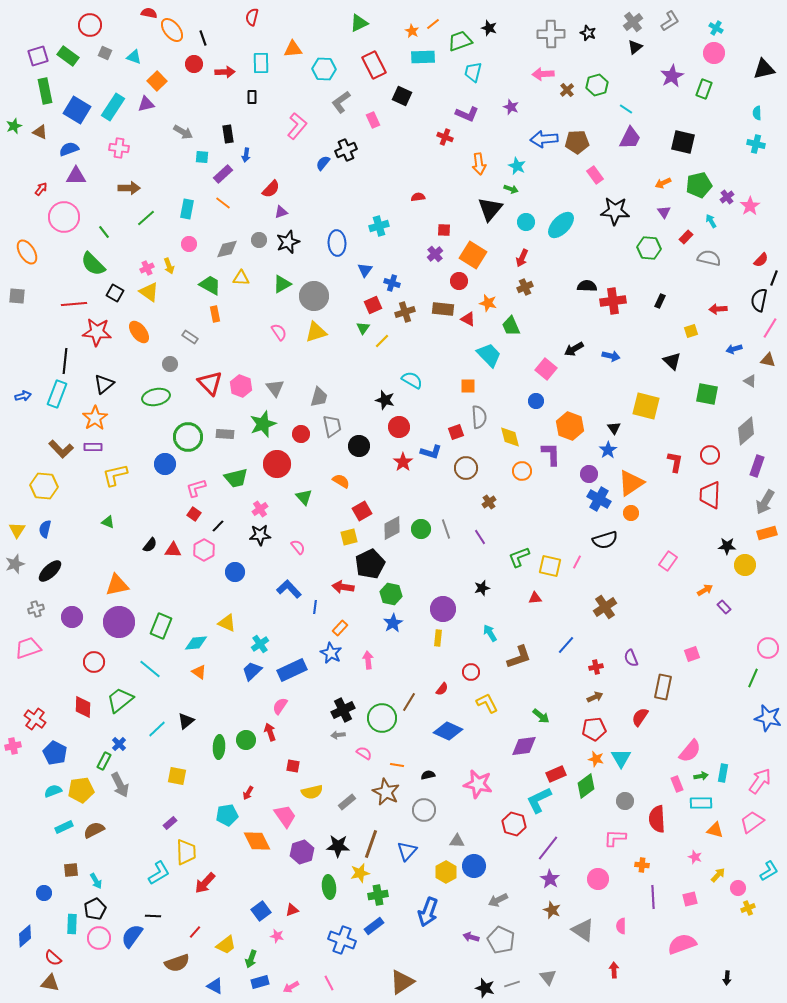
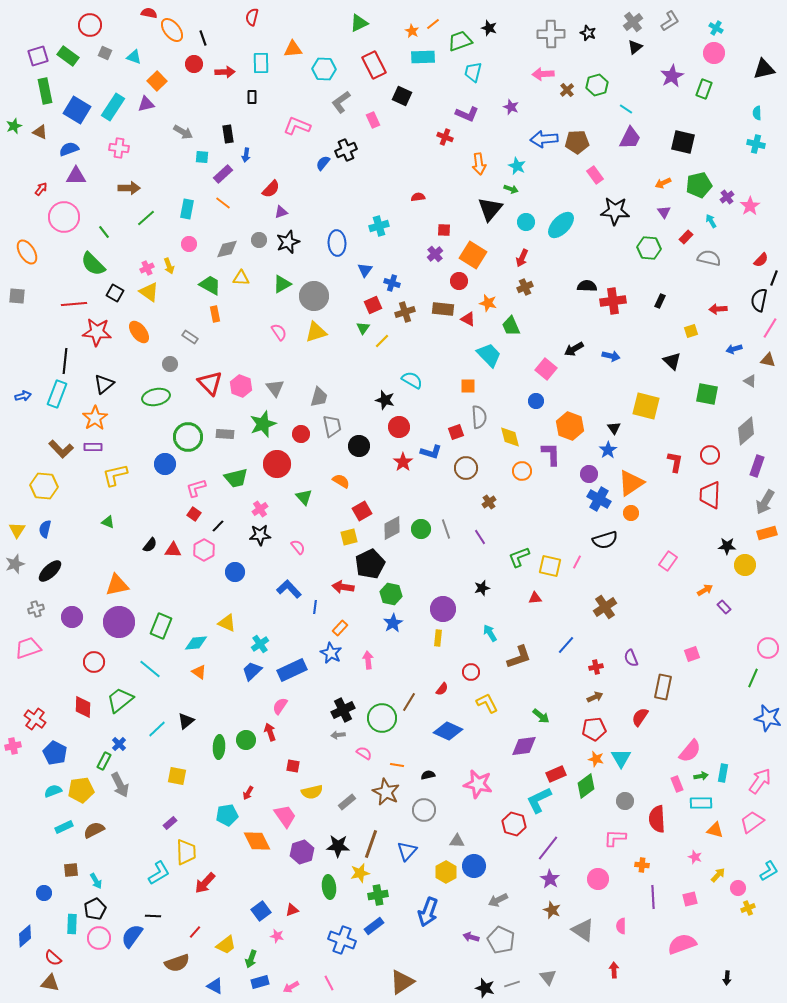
pink L-shape at (297, 126): rotated 108 degrees counterclockwise
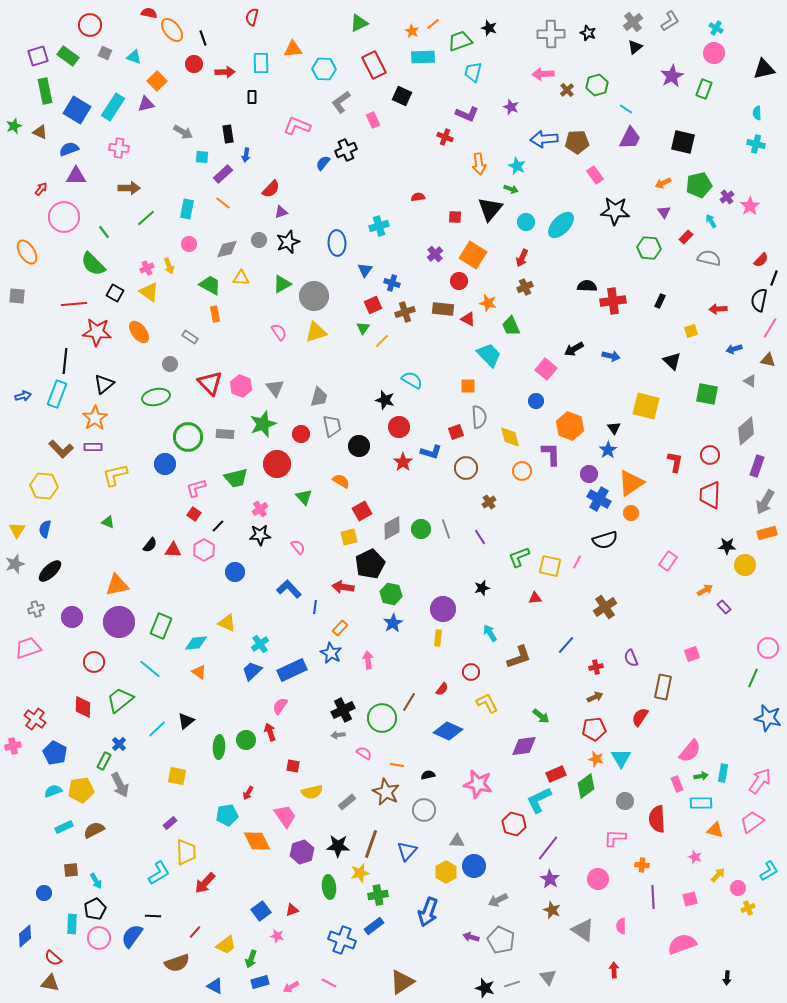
red square at (444, 230): moved 11 px right, 13 px up
pink line at (329, 983): rotated 35 degrees counterclockwise
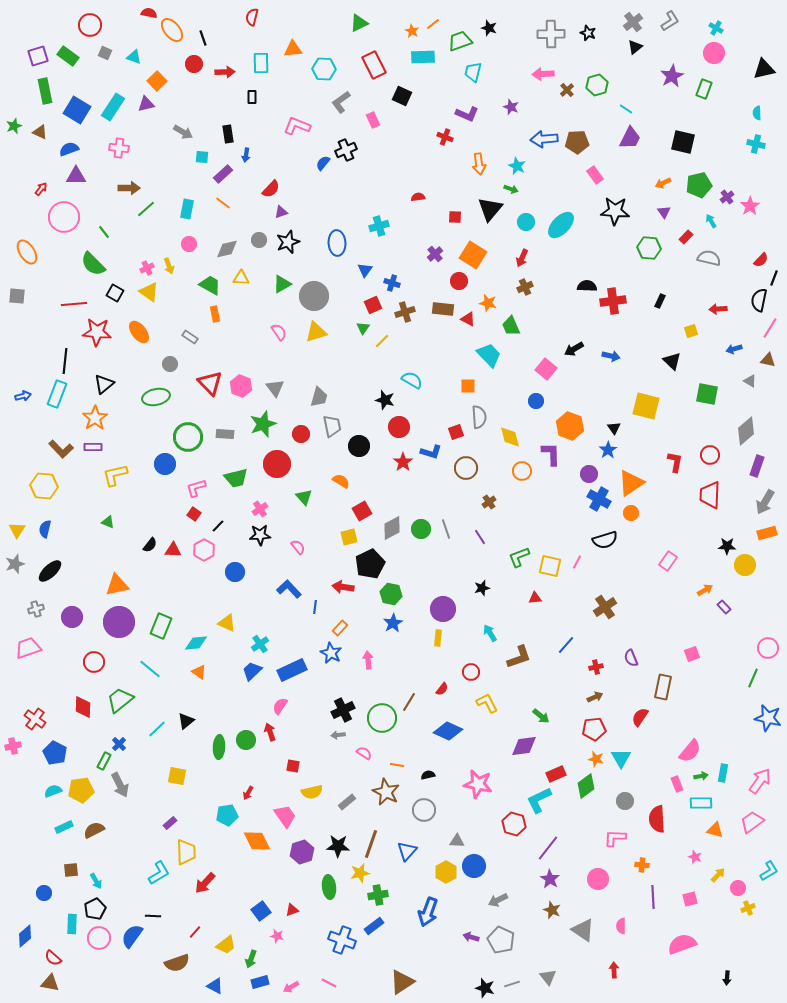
green line at (146, 218): moved 9 px up
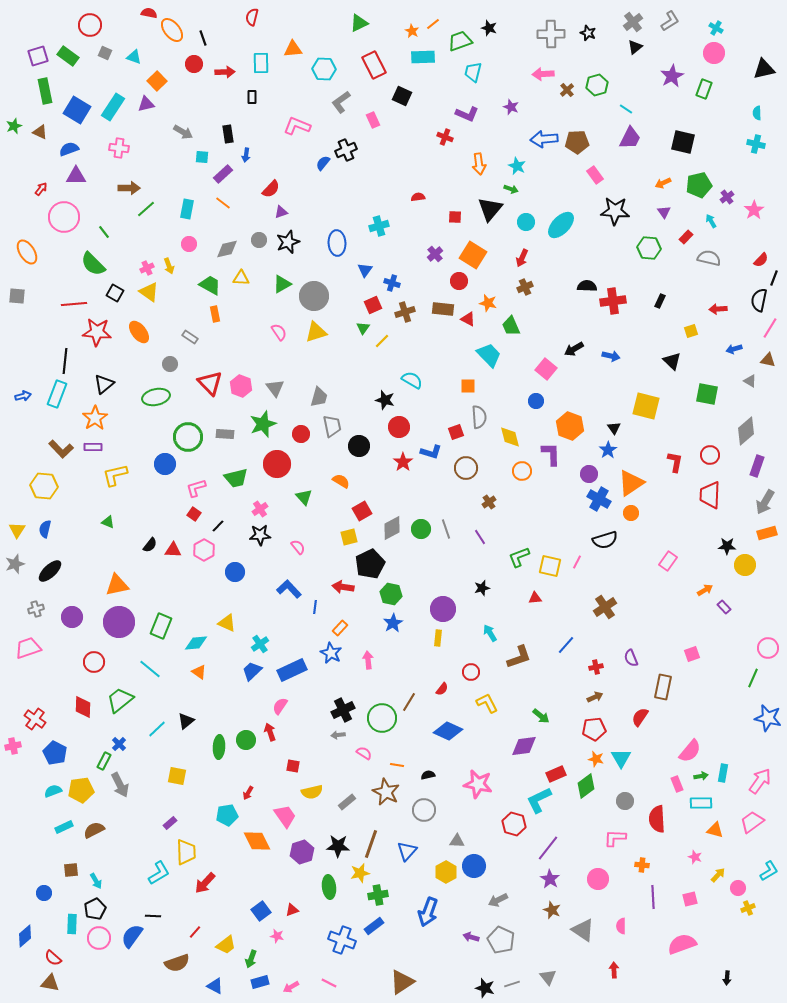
pink star at (750, 206): moved 4 px right, 4 px down
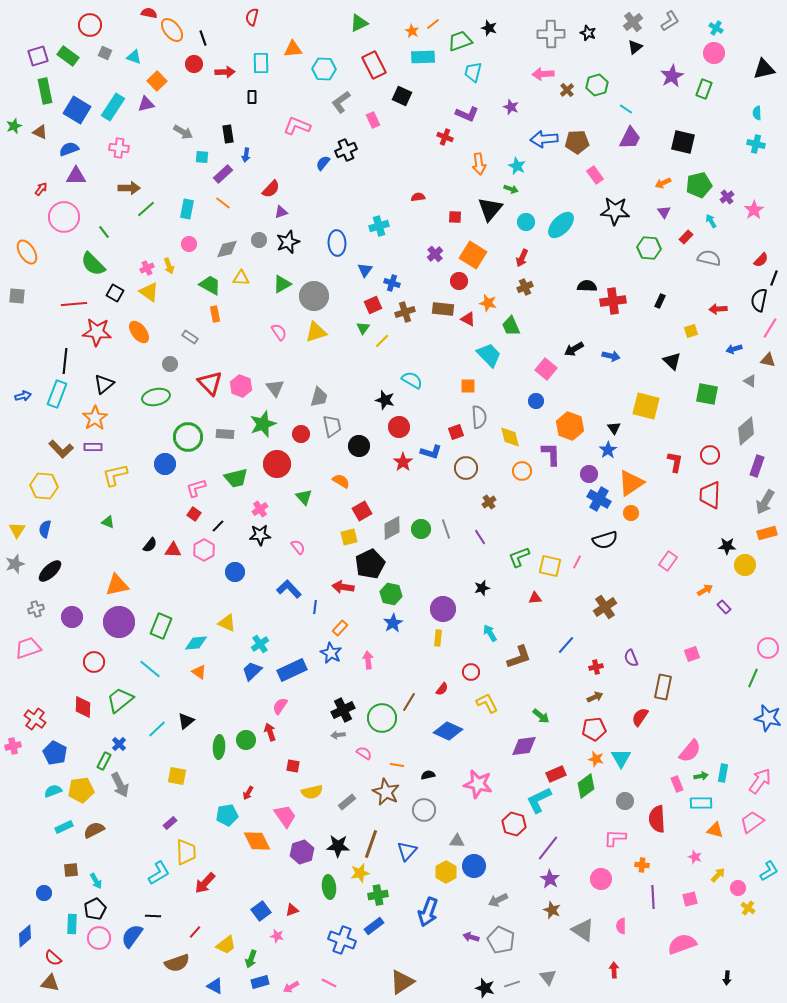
pink circle at (598, 879): moved 3 px right
yellow cross at (748, 908): rotated 32 degrees counterclockwise
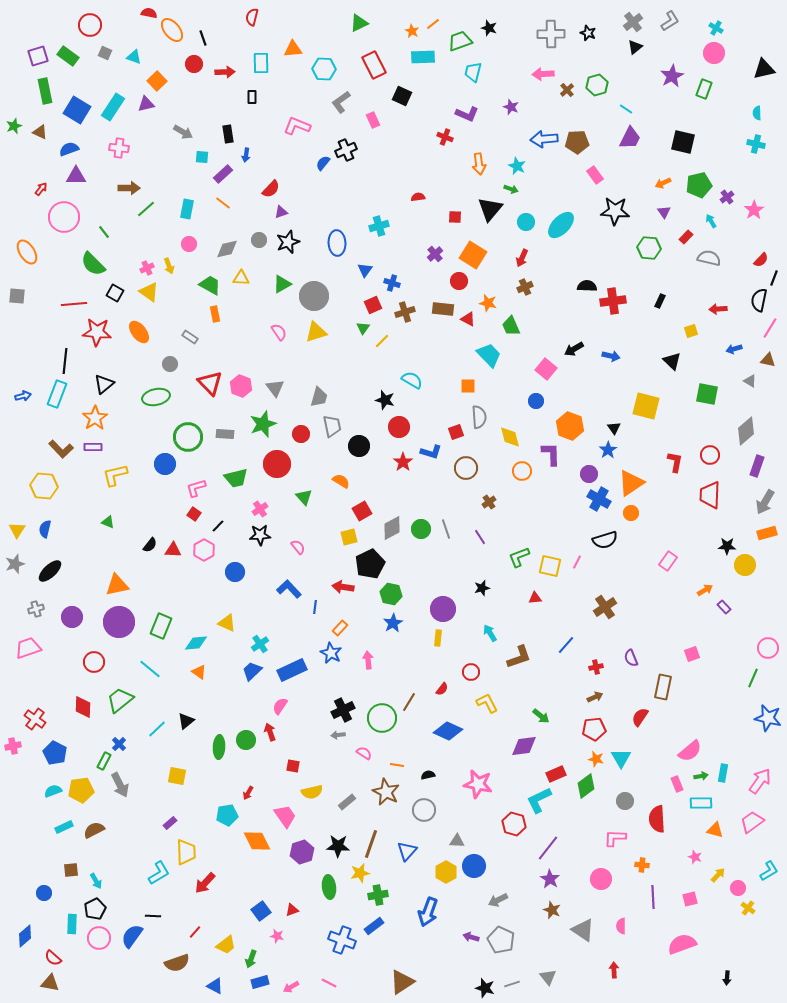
pink semicircle at (690, 751): rotated 10 degrees clockwise
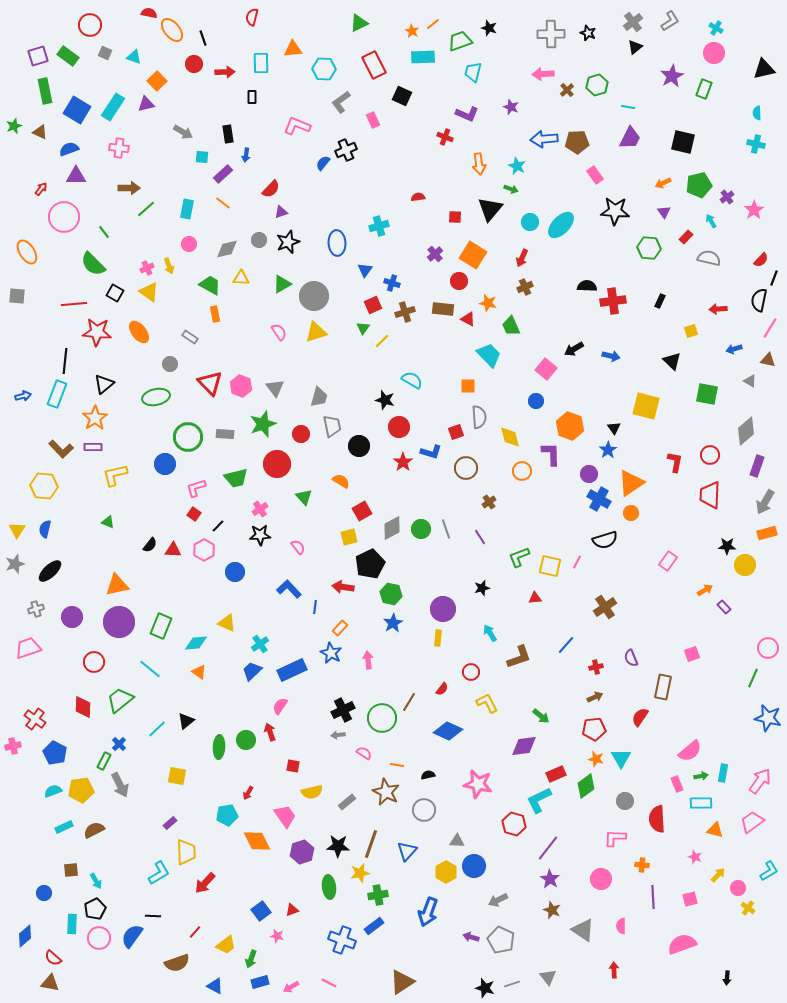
cyan line at (626, 109): moved 2 px right, 2 px up; rotated 24 degrees counterclockwise
cyan circle at (526, 222): moved 4 px right
